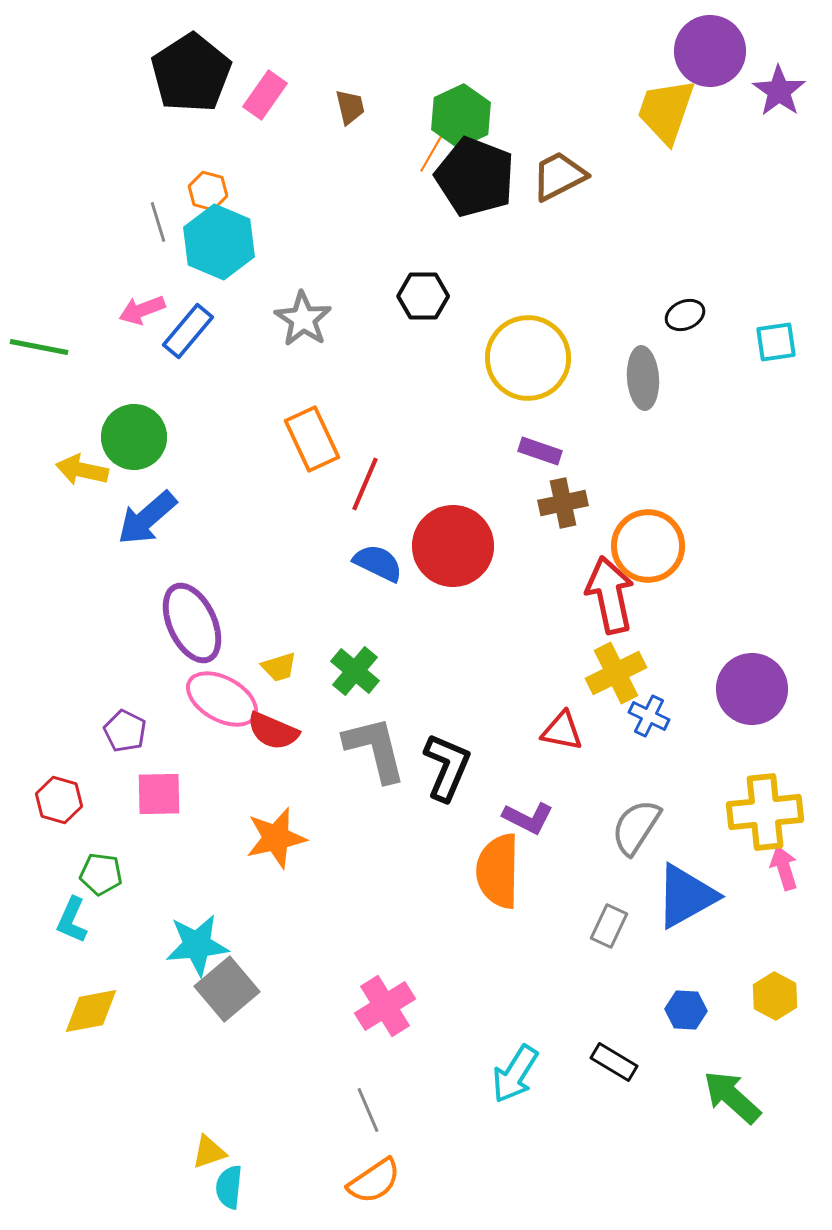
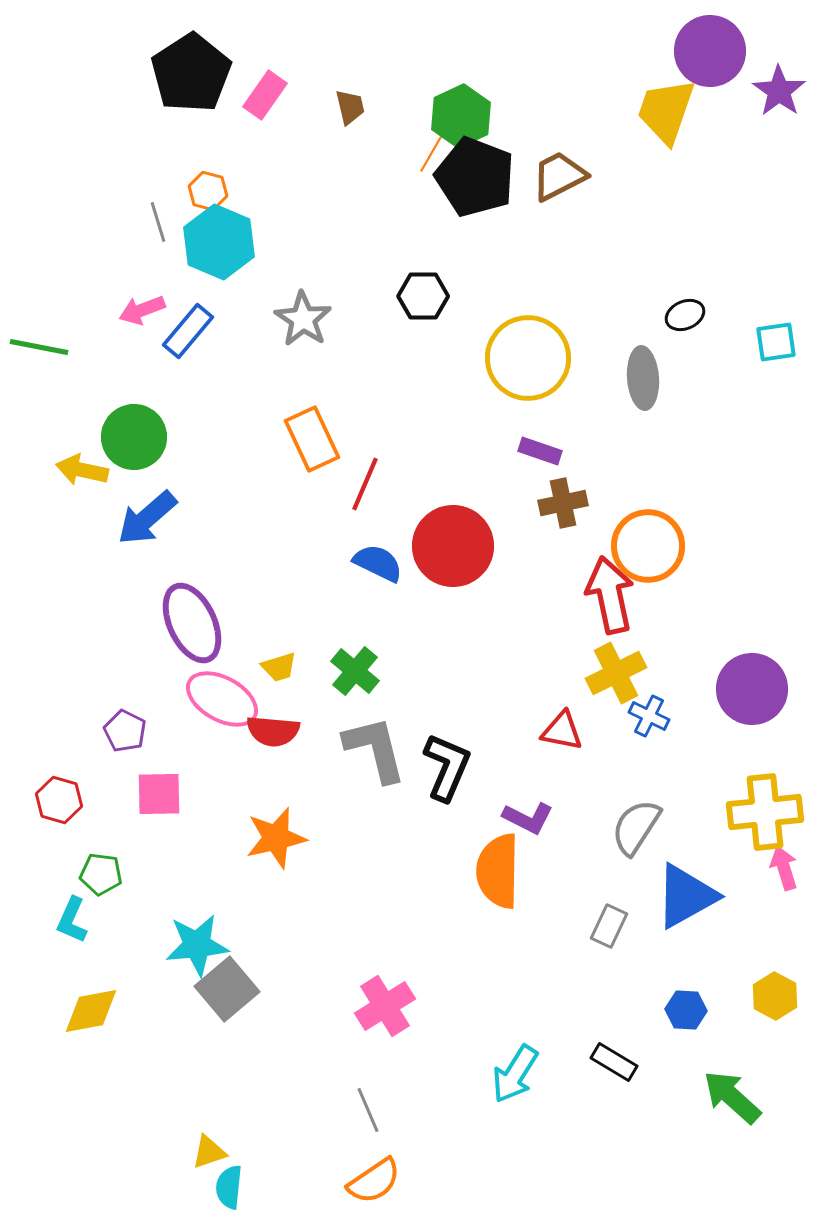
red semicircle at (273, 731): rotated 18 degrees counterclockwise
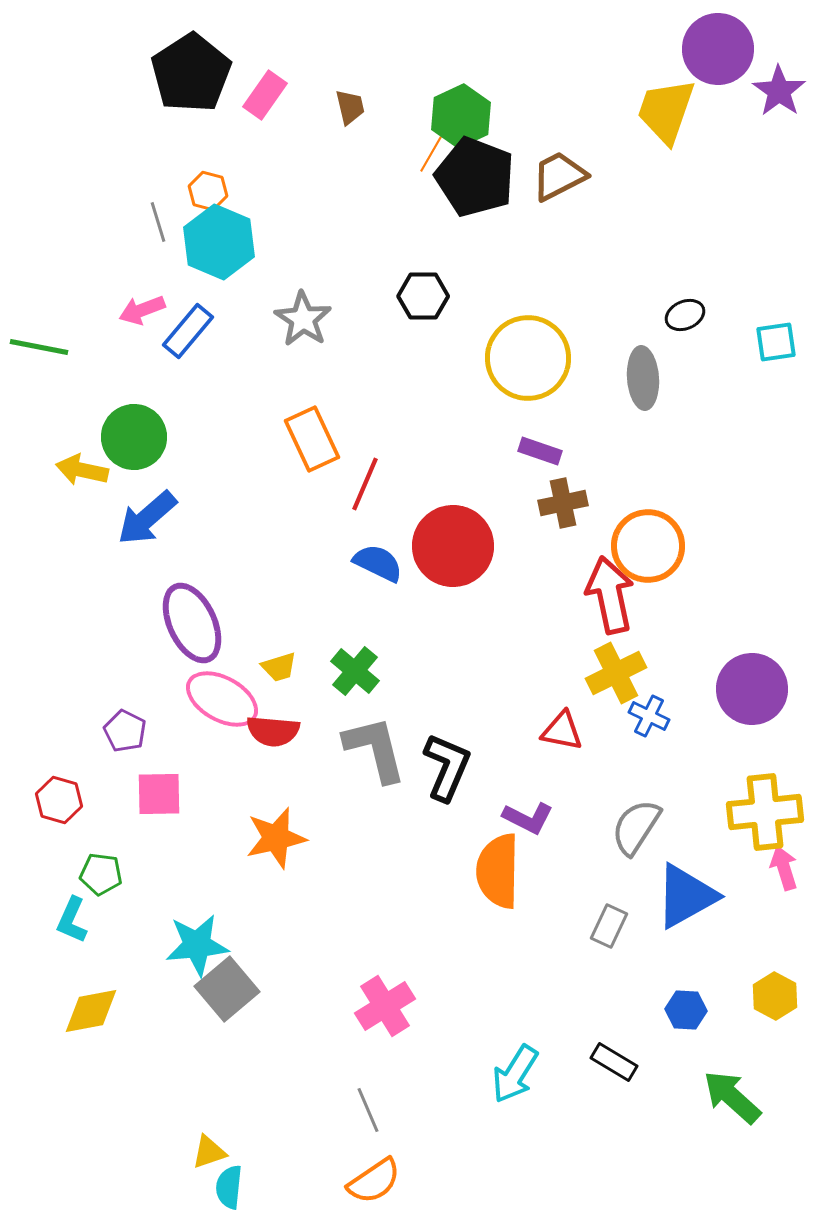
purple circle at (710, 51): moved 8 px right, 2 px up
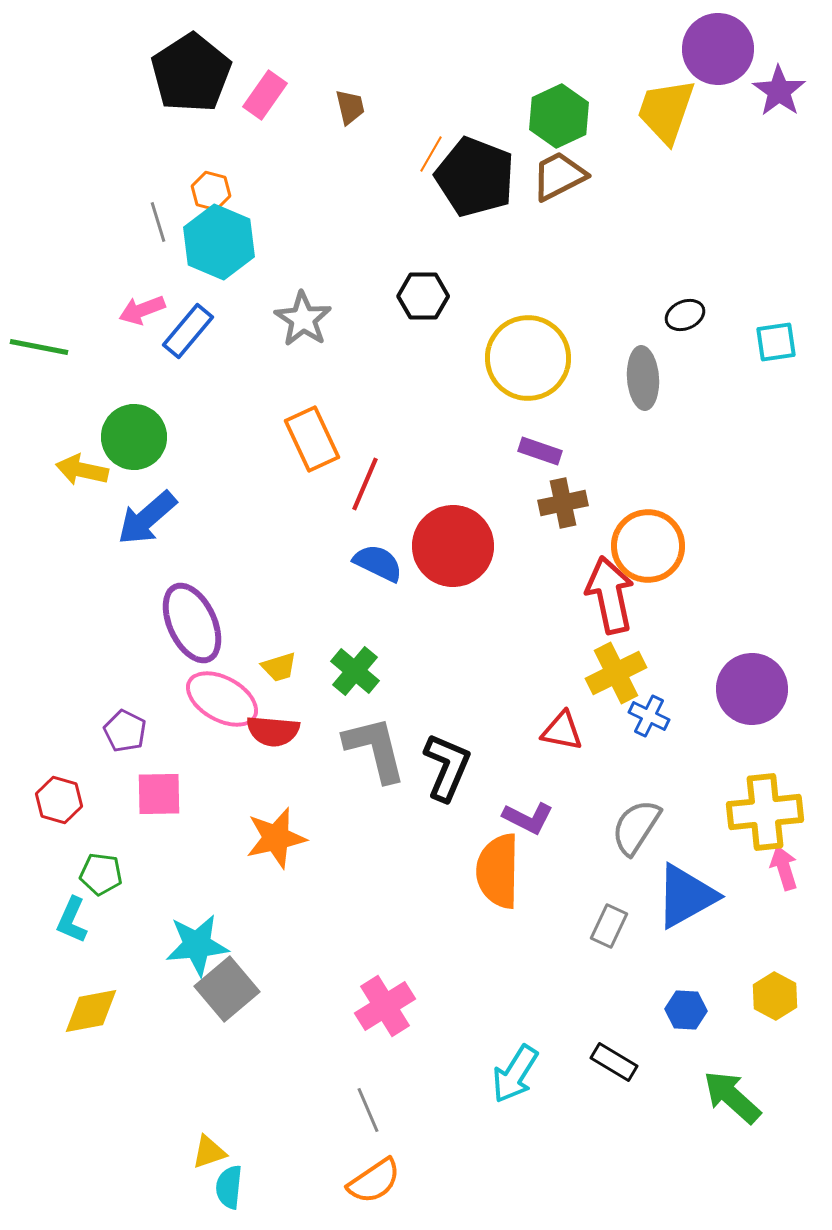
green hexagon at (461, 116): moved 98 px right
orange hexagon at (208, 191): moved 3 px right
